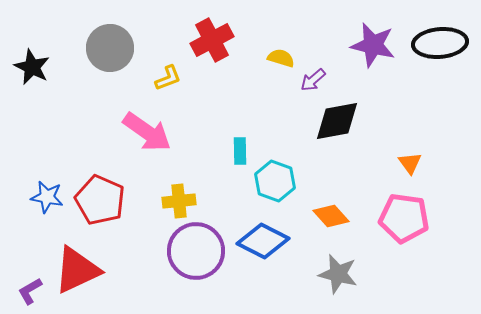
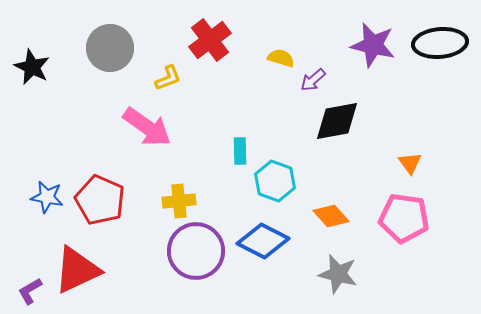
red cross: moved 2 px left; rotated 9 degrees counterclockwise
pink arrow: moved 5 px up
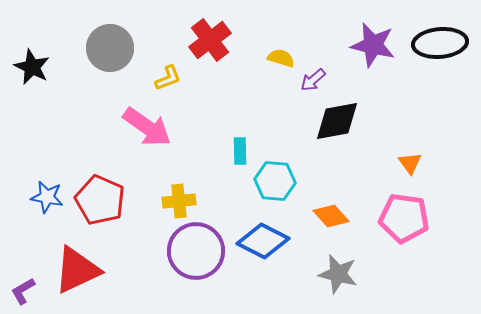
cyan hexagon: rotated 15 degrees counterclockwise
purple L-shape: moved 7 px left
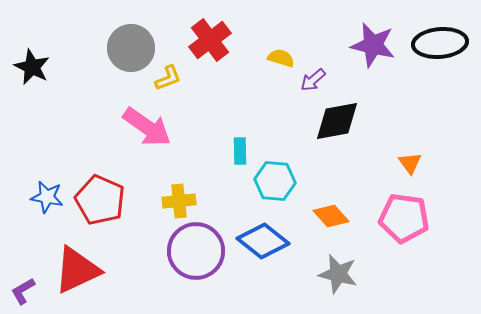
gray circle: moved 21 px right
blue diamond: rotated 12 degrees clockwise
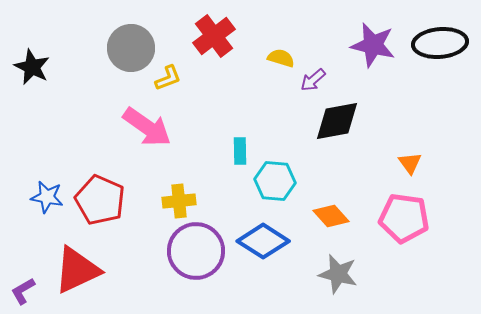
red cross: moved 4 px right, 4 px up
blue diamond: rotated 6 degrees counterclockwise
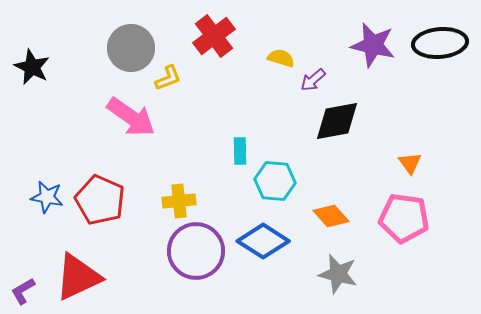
pink arrow: moved 16 px left, 10 px up
red triangle: moved 1 px right, 7 px down
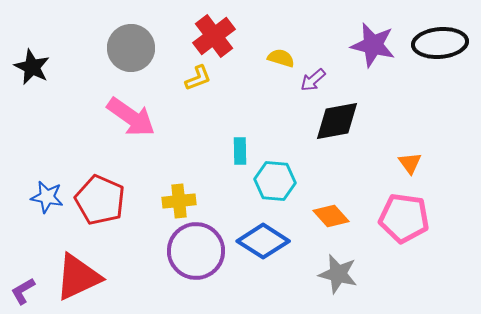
yellow L-shape: moved 30 px right
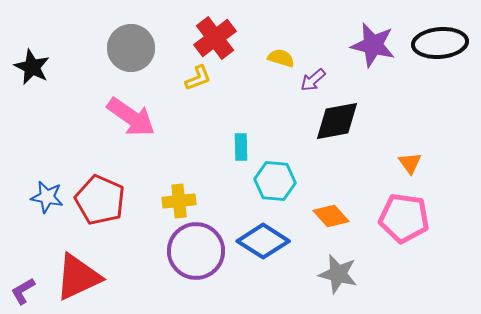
red cross: moved 1 px right, 2 px down
cyan rectangle: moved 1 px right, 4 px up
